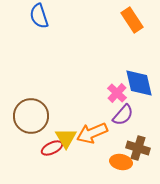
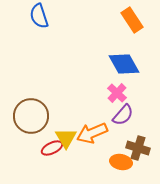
blue diamond: moved 15 px left, 19 px up; rotated 16 degrees counterclockwise
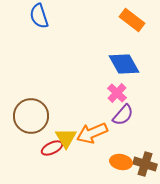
orange rectangle: rotated 20 degrees counterclockwise
brown cross: moved 7 px right, 16 px down
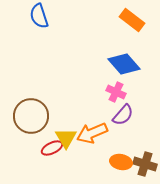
blue diamond: rotated 12 degrees counterclockwise
pink cross: moved 1 px left, 1 px up; rotated 18 degrees counterclockwise
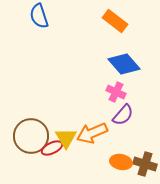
orange rectangle: moved 17 px left, 1 px down
brown circle: moved 20 px down
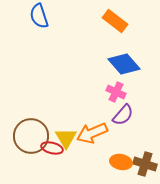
red ellipse: rotated 40 degrees clockwise
